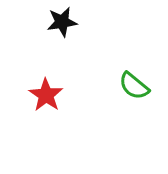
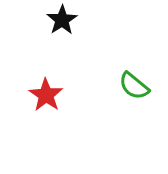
black star: moved 2 px up; rotated 24 degrees counterclockwise
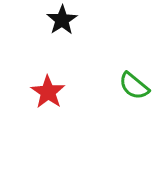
red star: moved 2 px right, 3 px up
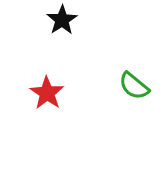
red star: moved 1 px left, 1 px down
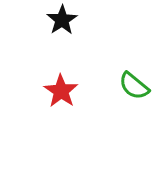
red star: moved 14 px right, 2 px up
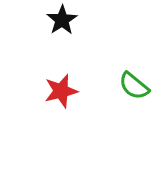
red star: rotated 24 degrees clockwise
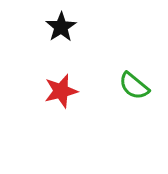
black star: moved 1 px left, 7 px down
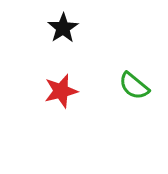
black star: moved 2 px right, 1 px down
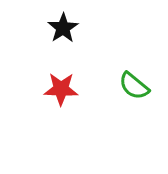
red star: moved 2 px up; rotated 16 degrees clockwise
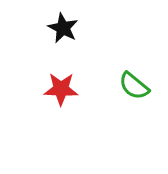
black star: rotated 12 degrees counterclockwise
